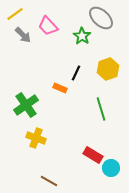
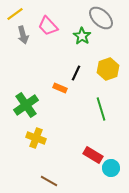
gray arrow: rotated 30 degrees clockwise
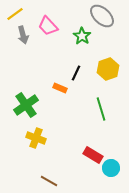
gray ellipse: moved 1 px right, 2 px up
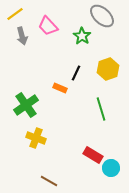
gray arrow: moved 1 px left, 1 px down
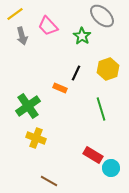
green cross: moved 2 px right, 1 px down
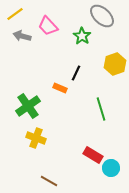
gray arrow: rotated 120 degrees clockwise
yellow hexagon: moved 7 px right, 5 px up
